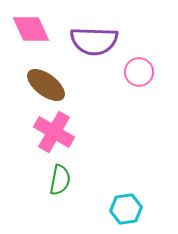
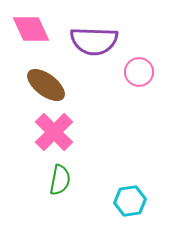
pink cross: rotated 15 degrees clockwise
cyan hexagon: moved 4 px right, 8 px up
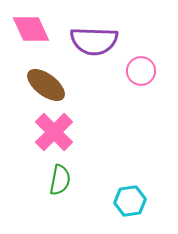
pink circle: moved 2 px right, 1 px up
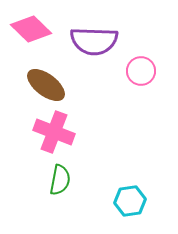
pink diamond: rotated 21 degrees counterclockwise
pink cross: rotated 24 degrees counterclockwise
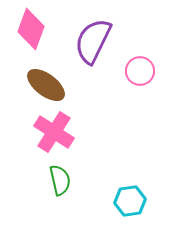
pink diamond: rotated 66 degrees clockwise
purple semicircle: moved 1 px left; rotated 114 degrees clockwise
pink circle: moved 1 px left
pink cross: rotated 12 degrees clockwise
green semicircle: rotated 24 degrees counterclockwise
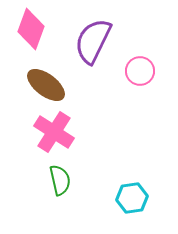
cyan hexagon: moved 2 px right, 3 px up
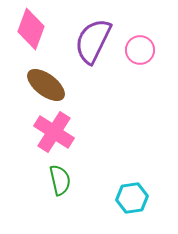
pink circle: moved 21 px up
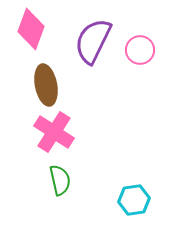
brown ellipse: rotated 42 degrees clockwise
cyan hexagon: moved 2 px right, 2 px down
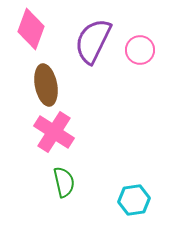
green semicircle: moved 4 px right, 2 px down
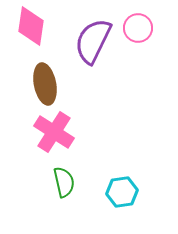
pink diamond: moved 3 px up; rotated 12 degrees counterclockwise
pink circle: moved 2 px left, 22 px up
brown ellipse: moved 1 px left, 1 px up
cyan hexagon: moved 12 px left, 8 px up
